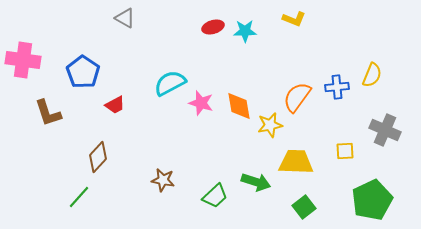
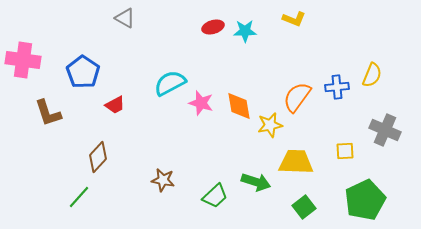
green pentagon: moved 7 px left
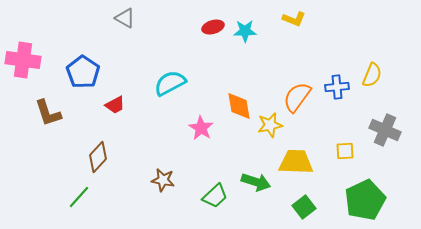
pink star: moved 25 px down; rotated 15 degrees clockwise
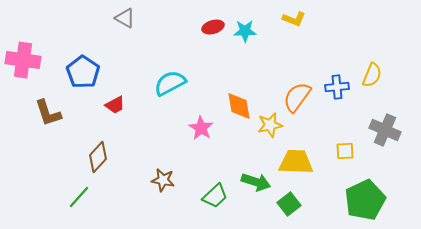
green square: moved 15 px left, 3 px up
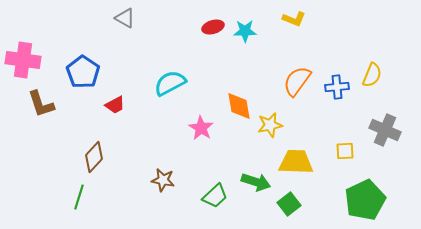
orange semicircle: moved 16 px up
brown L-shape: moved 7 px left, 9 px up
brown diamond: moved 4 px left
green line: rotated 25 degrees counterclockwise
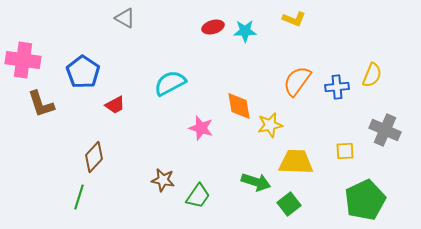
pink star: rotated 15 degrees counterclockwise
green trapezoid: moved 17 px left; rotated 12 degrees counterclockwise
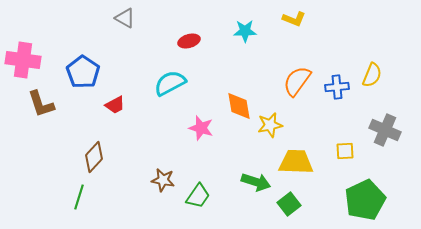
red ellipse: moved 24 px left, 14 px down
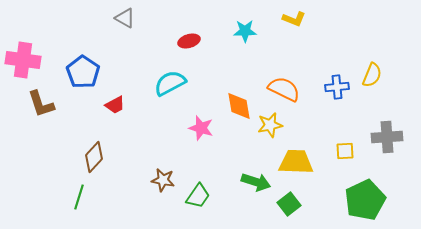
orange semicircle: moved 13 px left, 8 px down; rotated 80 degrees clockwise
gray cross: moved 2 px right, 7 px down; rotated 28 degrees counterclockwise
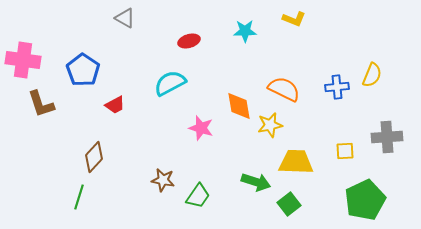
blue pentagon: moved 2 px up
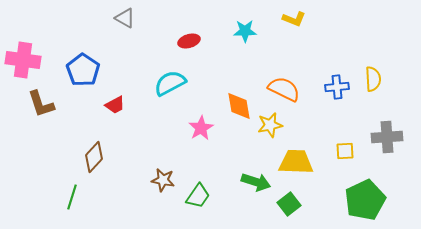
yellow semicircle: moved 1 px right, 4 px down; rotated 25 degrees counterclockwise
pink star: rotated 25 degrees clockwise
green line: moved 7 px left
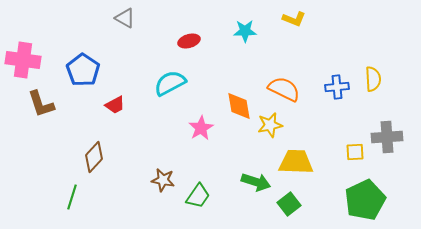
yellow square: moved 10 px right, 1 px down
